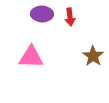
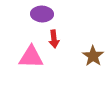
red arrow: moved 16 px left, 22 px down
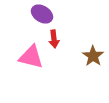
purple ellipse: rotated 30 degrees clockwise
pink triangle: rotated 12 degrees clockwise
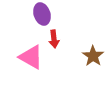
purple ellipse: rotated 40 degrees clockwise
pink triangle: rotated 16 degrees clockwise
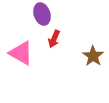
red arrow: rotated 30 degrees clockwise
pink triangle: moved 10 px left, 4 px up
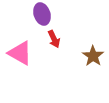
red arrow: rotated 48 degrees counterclockwise
pink triangle: moved 1 px left
